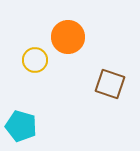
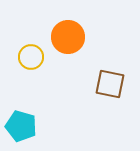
yellow circle: moved 4 px left, 3 px up
brown square: rotated 8 degrees counterclockwise
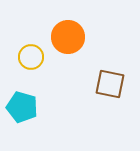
cyan pentagon: moved 1 px right, 19 px up
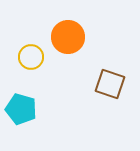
brown square: rotated 8 degrees clockwise
cyan pentagon: moved 1 px left, 2 px down
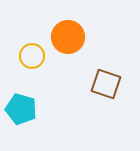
yellow circle: moved 1 px right, 1 px up
brown square: moved 4 px left
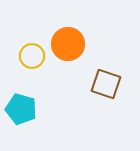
orange circle: moved 7 px down
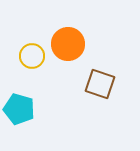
brown square: moved 6 px left
cyan pentagon: moved 2 px left
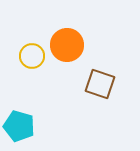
orange circle: moved 1 px left, 1 px down
cyan pentagon: moved 17 px down
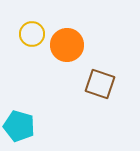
yellow circle: moved 22 px up
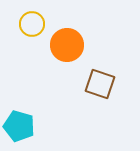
yellow circle: moved 10 px up
